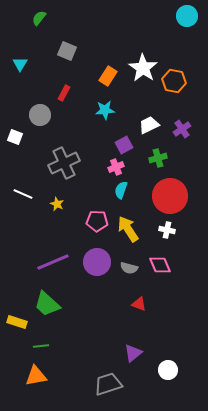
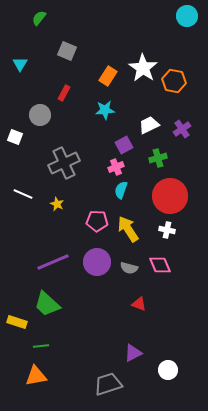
purple triangle: rotated 12 degrees clockwise
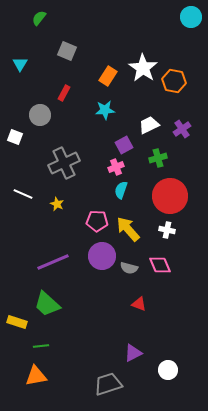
cyan circle: moved 4 px right, 1 px down
yellow arrow: rotated 8 degrees counterclockwise
purple circle: moved 5 px right, 6 px up
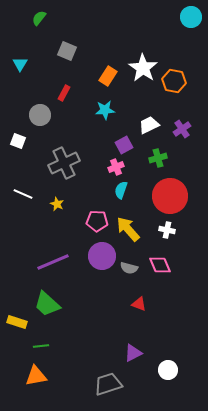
white square: moved 3 px right, 4 px down
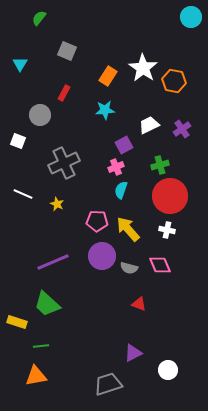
green cross: moved 2 px right, 7 px down
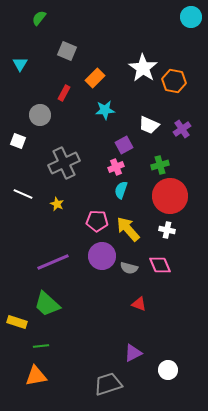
orange rectangle: moved 13 px left, 2 px down; rotated 12 degrees clockwise
white trapezoid: rotated 130 degrees counterclockwise
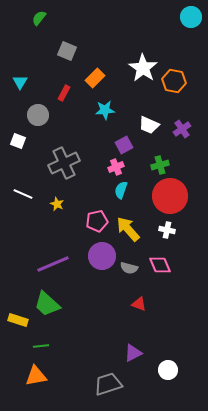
cyan triangle: moved 18 px down
gray circle: moved 2 px left
pink pentagon: rotated 15 degrees counterclockwise
purple line: moved 2 px down
yellow rectangle: moved 1 px right, 2 px up
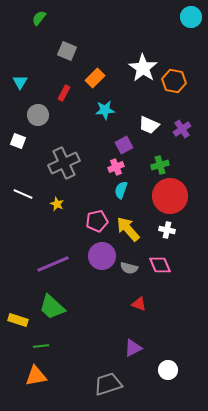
green trapezoid: moved 5 px right, 3 px down
purple triangle: moved 5 px up
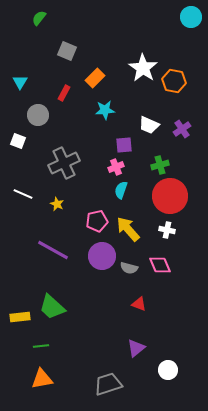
purple square: rotated 24 degrees clockwise
purple line: moved 14 px up; rotated 52 degrees clockwise
yellow rectangle: moved 2 px right, 3 px up; rotated 24 degrees counterclockwise
purple triangle: moved 3 px right; rotated 12 degrees counterclockwise
orange triangle: moved 6 px right, 3 px down
